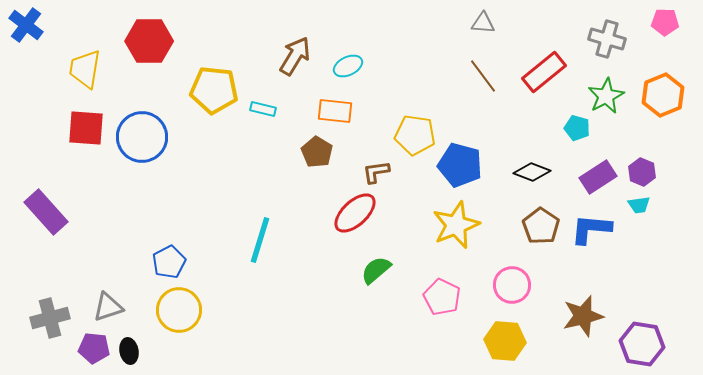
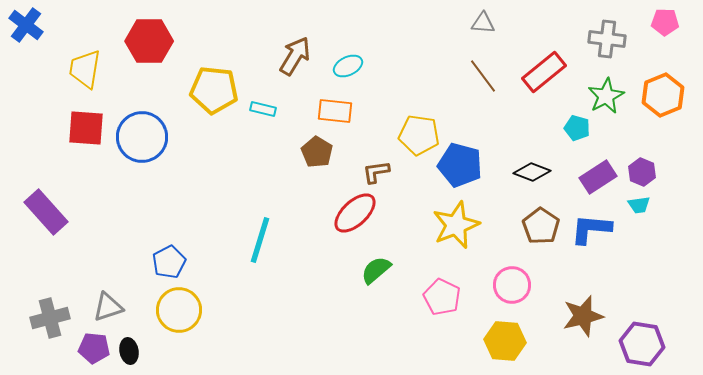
gray cross at (607, 39): rotated 9 degrees counterclockwise
yellow pentagon at (415, 135): moved 4 px right
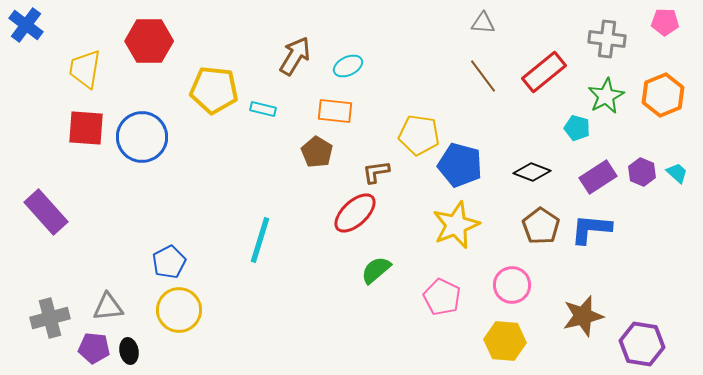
cyan trapezoid at (639, 205): moved 38 px right, 32 px up; rotated 130 degrees counterclockwise
gray triangle at (108, 307): rotated 12 degrees clockwise
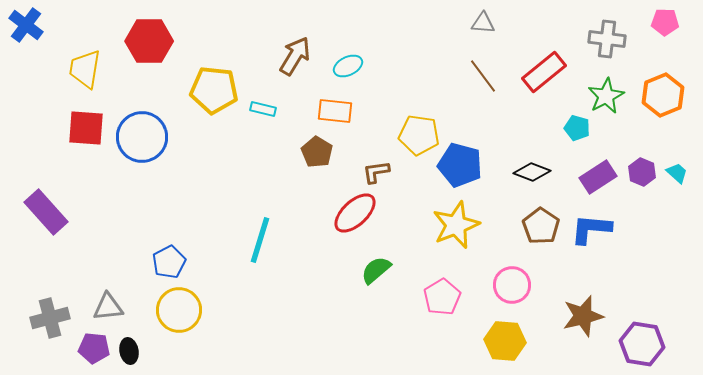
pink pentagon at (442, 297): rotated 15 degrees clockwise
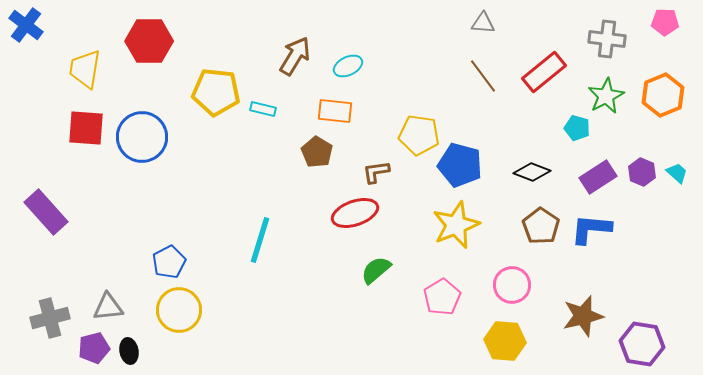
yellow pentagon at (214, 90): moved 2 px right, 2 px down
red ellipse at (355, 213): rotated 24 degrees clockwise
purple pentagon at (94, 348): rotated 20 degrees counterclockwise
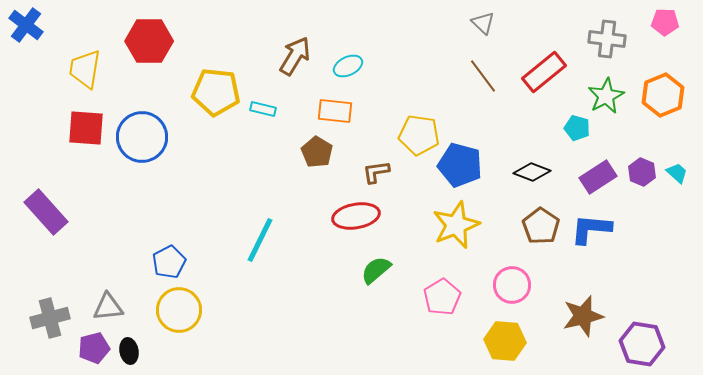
gray triangle at (483, 23): rotated 40 degrees clockwise
red ellipse at (355, 213): moved 1 px right, 3 px down; rotated 9 degrees clockwise
cyan line at (260, 240): rotated 9 degrees clockwise
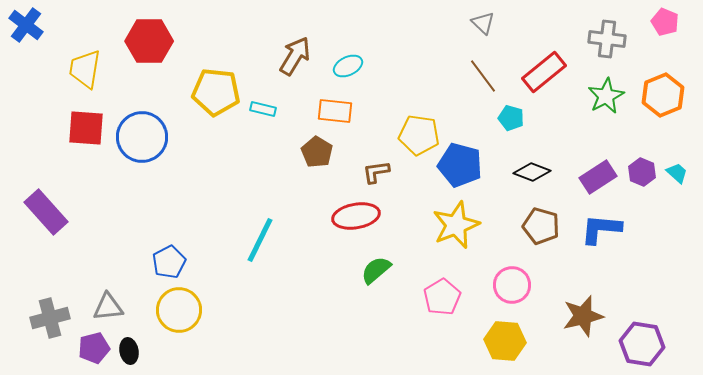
pink pentagon at (665, 22): rotated 20 degrees clockwise
cyan pentagon at (577, 128): moved 66 px left, 10 px up
brown pentagon at (541, 226): rotated 18 degrees counterclockwise
blue L-shape at (591, 229): moved 10 px right
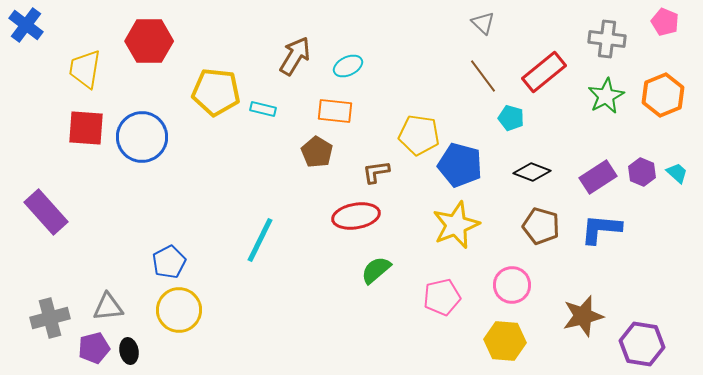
pink pentagon at (442, 297): rotated 18 degrees clockwise
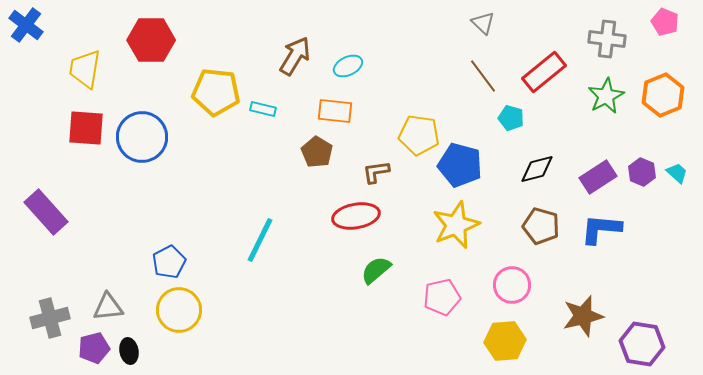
red hexagon at (149, 41): moved 2 px right, 1 px up
black diamond at (532, 172): moved 5 px right, 3 px up; rotated 36 degrees counterclockwise
yellow hexagon at (505, 341): rotated 9 degrees counterclockwise
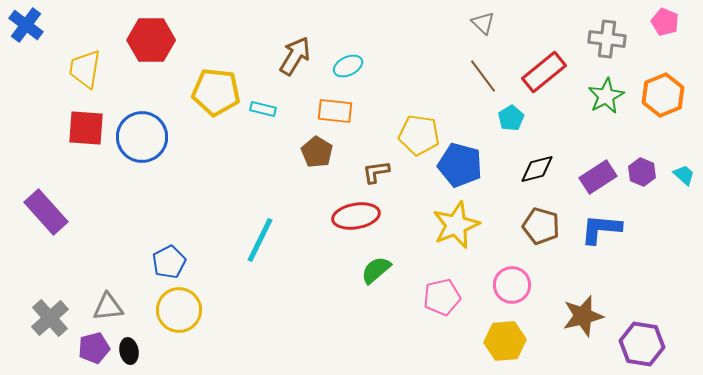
cyan pentagon at (511, 118): rotated 25 degrees clockwise
cyan trapezoid at (677, 173): moved 7 px right, 2 px down
gray cross at (50, 318): rotated 27 degrees counterclockwise
